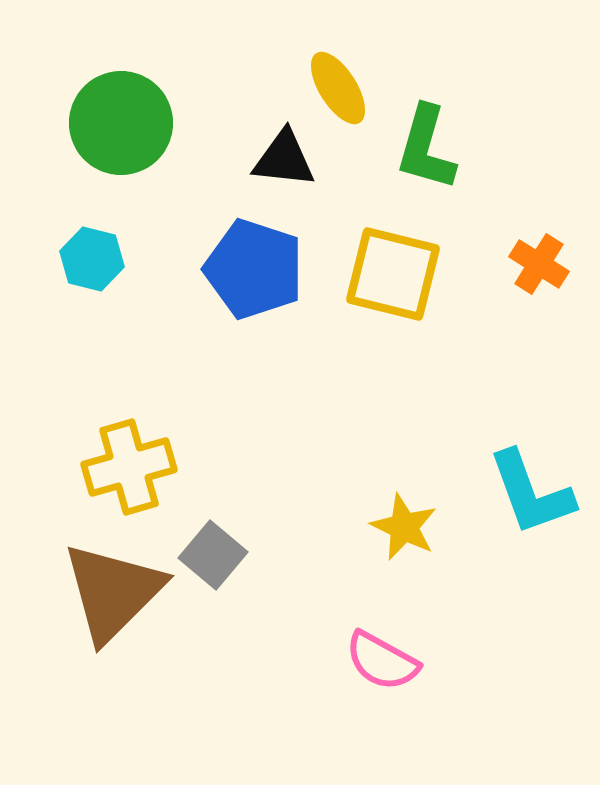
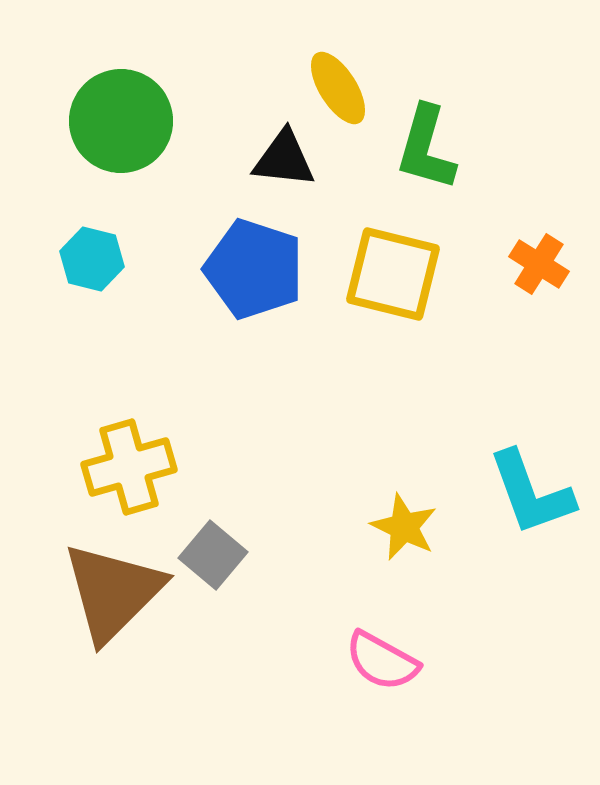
green circle: moved 2 px up
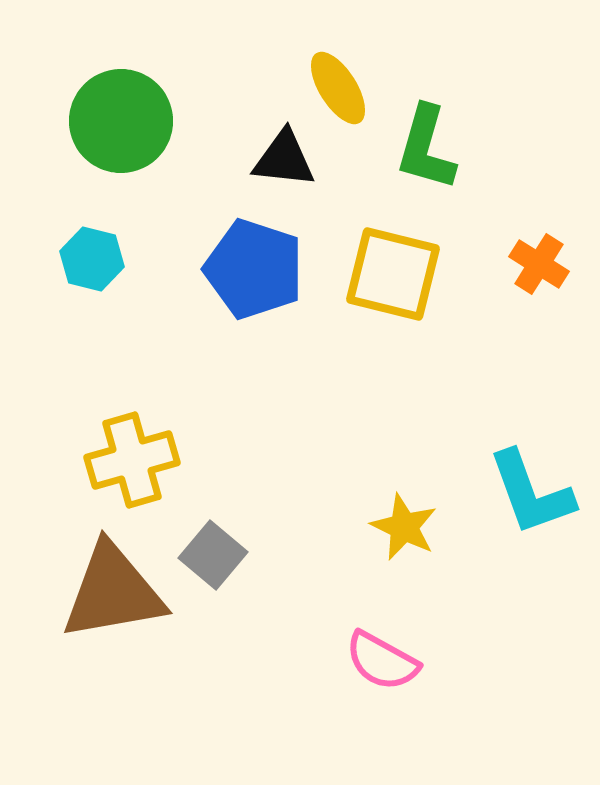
yellow cross: moved 3 px right, 7 px up
brown triangle: rotated 35 degrees clockwise
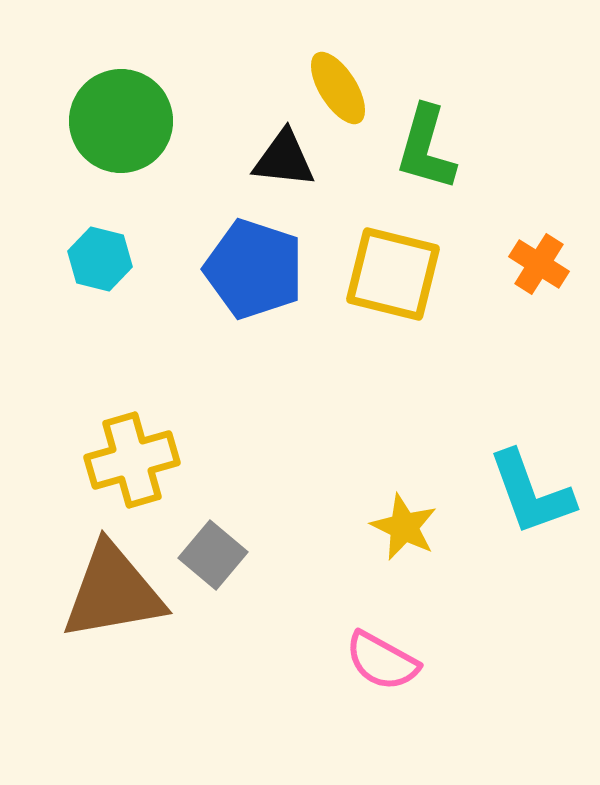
cyan hexagon: moved 8 px right
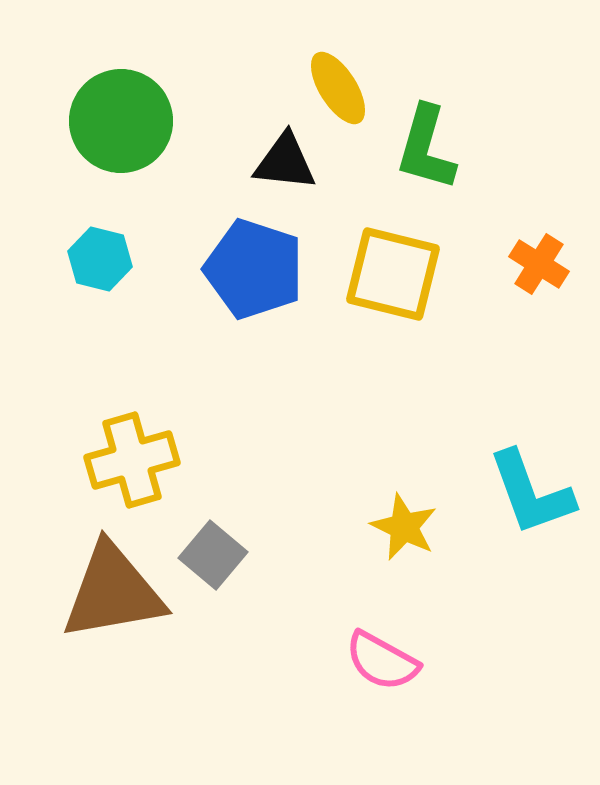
black triangle: moved 1 px right, 3 px down
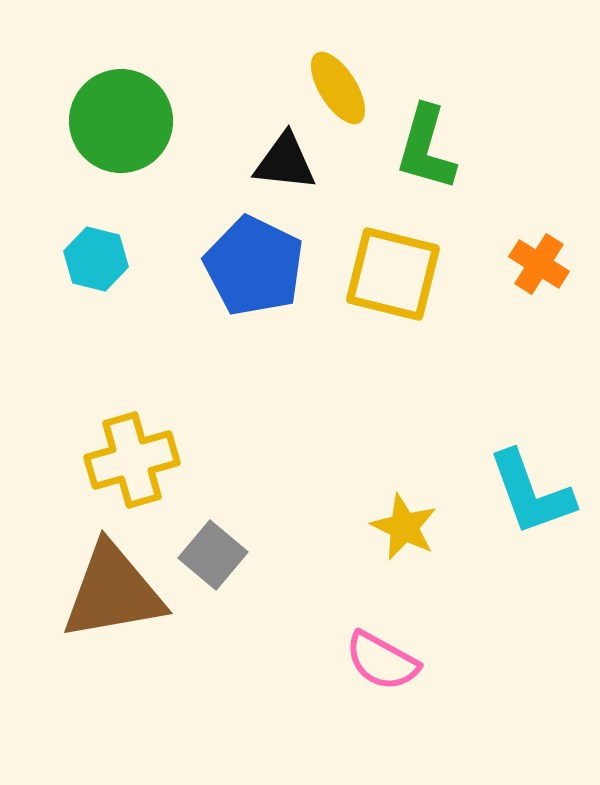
cyan hexagon: moved 4 px left
blue pentagon: moved 3 px up; rotated 8 degrees clockwise
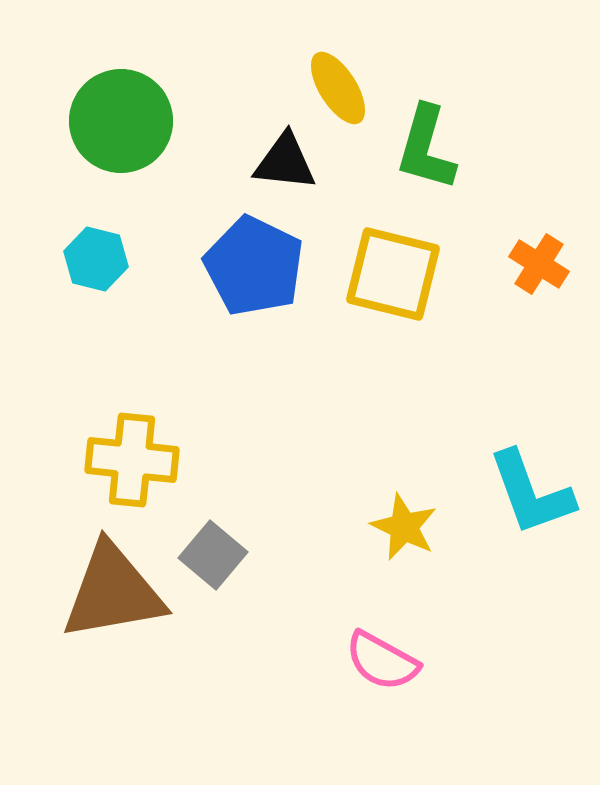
yellow cross: rotated 22 degrees clockwise
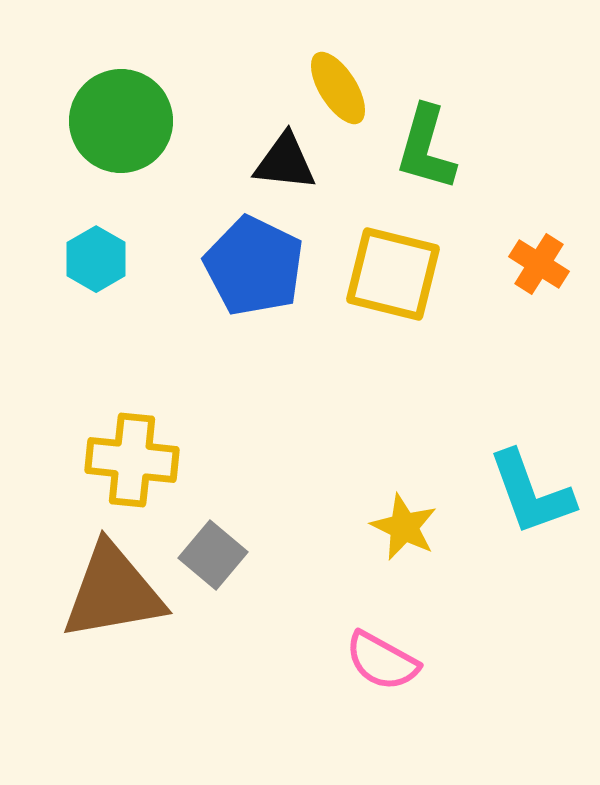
cyan hexagon: rotated 16 degrees clockwise
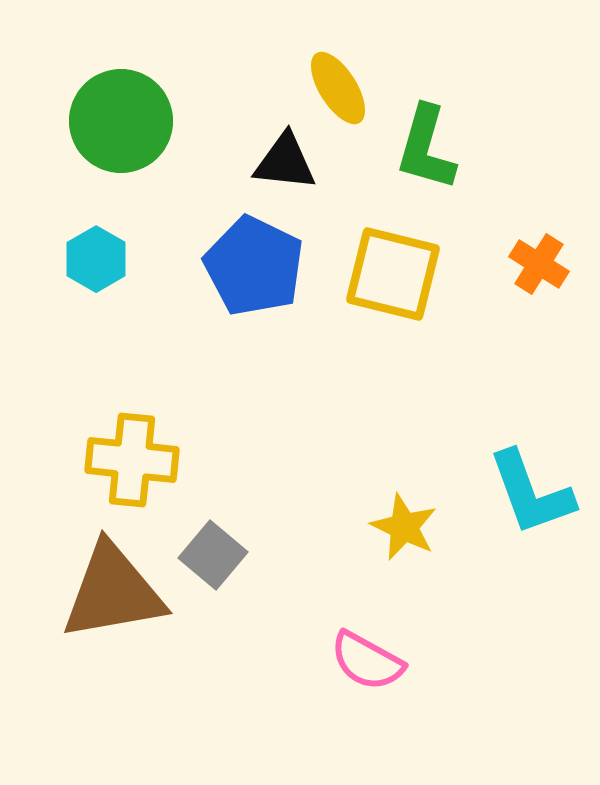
pink semicircle: moved 15 px left
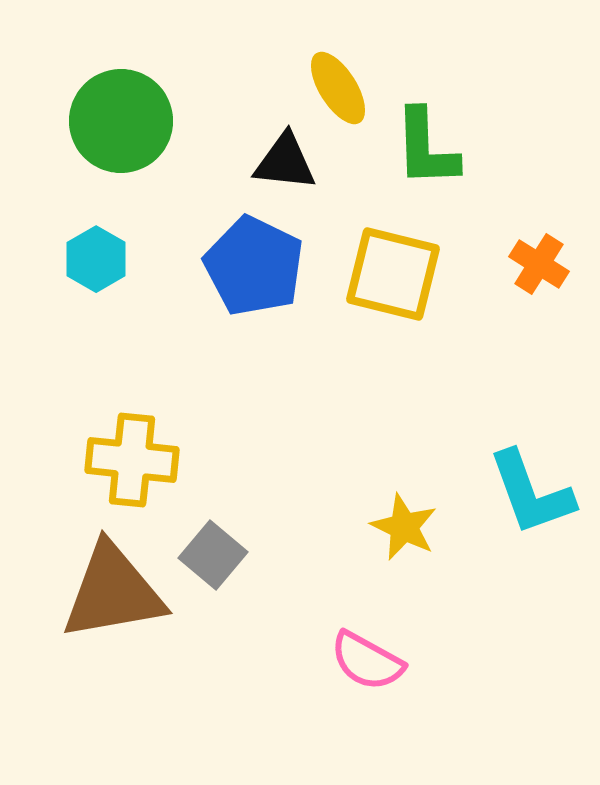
green L-shape: rotated 18 degrees counterclockwise
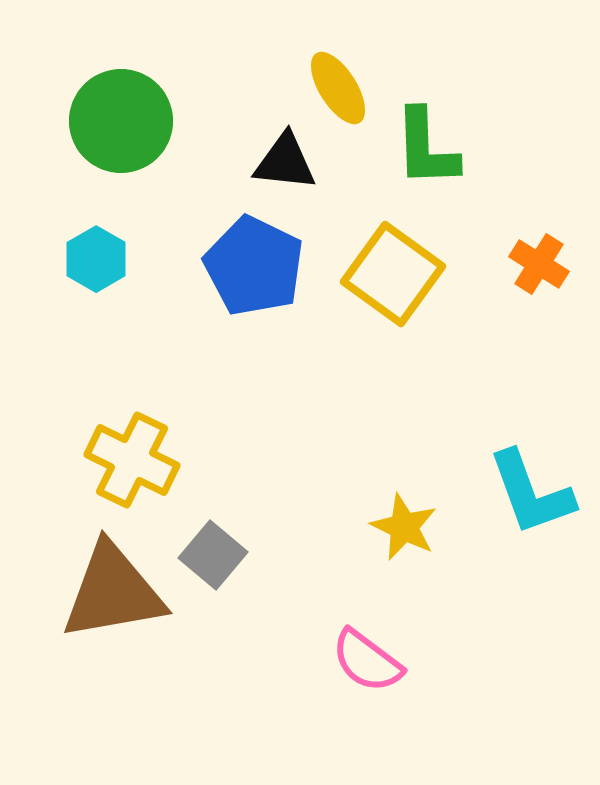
yellow square: rotated 22 degrees clockwise
yellow cross: rotated 20 degrees clockwise
pink semicircle: rotated 8 degrees clockwise
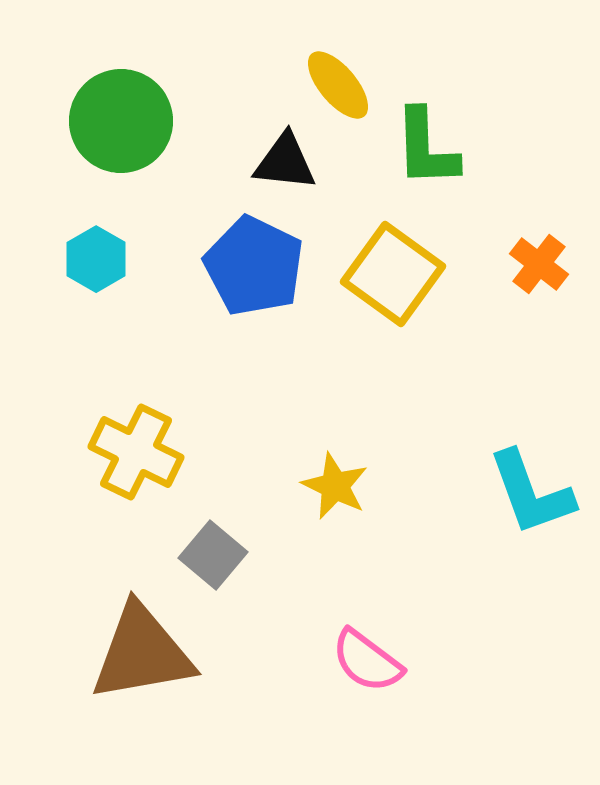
yellow ellipse: moved 3 px up; rotated 8 degrees counterclockwise
orange cross: rotated 6 degrees clockwise
yellow cross: moved 4 px right, 8 px up
yellow star: moved 69 px left, 41 px up
brown triangle: moved 29 px right, 61 px down
